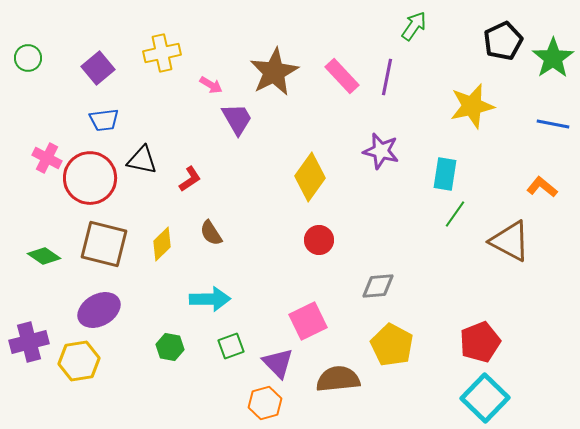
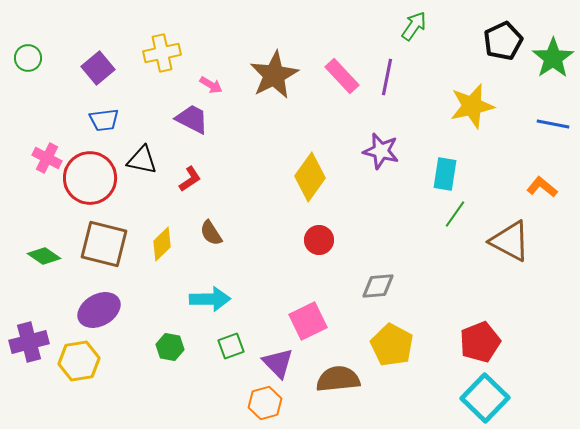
brown star at (274, 72): moved 3 px down
purple trapezoid at (237, 119): moved 45 px left; rotated 33 degrees counterclockwise
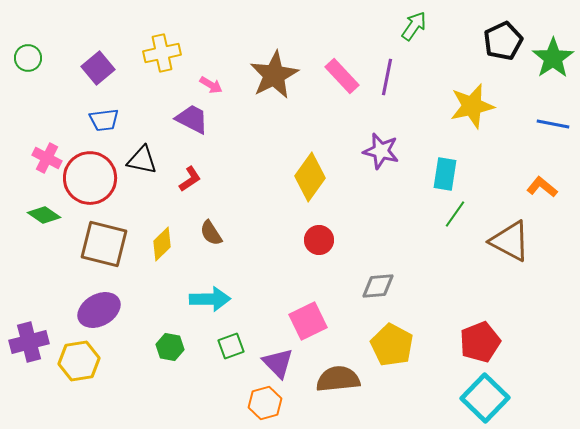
green diamond at (44, 256): moved 41 px up
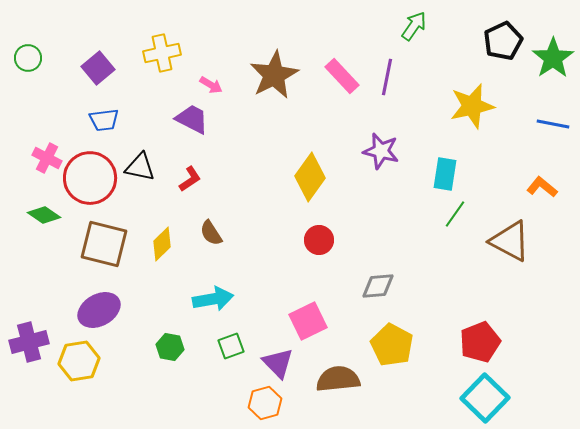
black triangle at (142, 160): moved 2 px left, 7 px down
cyan arrow at (210, 299): moved 3 px right; rotated 9 degrees counterclockwise
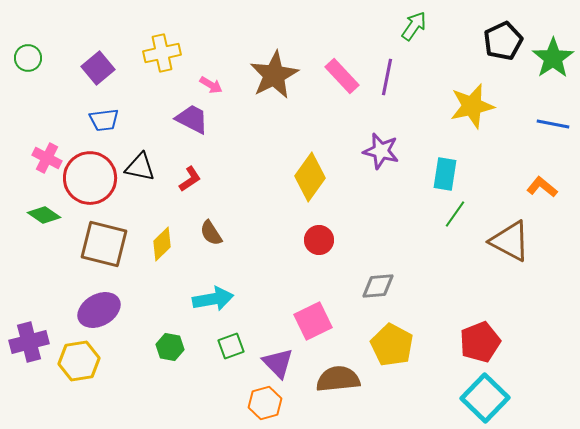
pink square at (308, 321): moved 5 px right
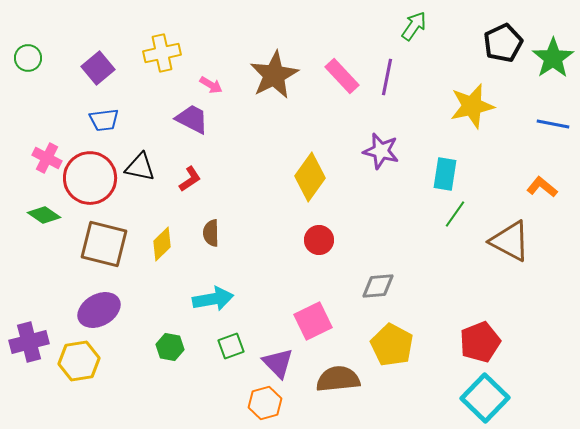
black pentagon at (503, 41): moved 2 px down
brown semicircle at (211, 233): rotated 32 degrees clockwise
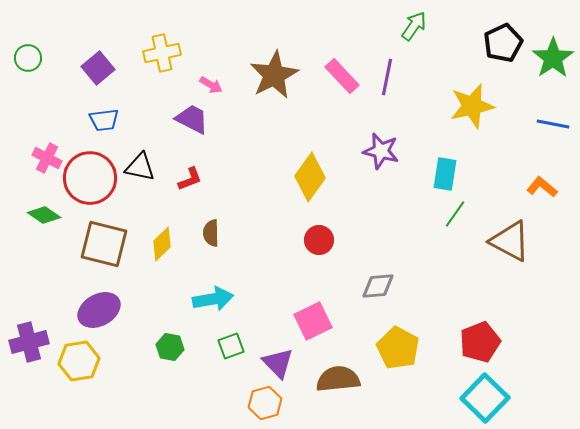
red L-shape at (190, 179): rotated 12 degrees clockwise
yellow pentagon at (392, 345): moved 6 px right, 3 px down
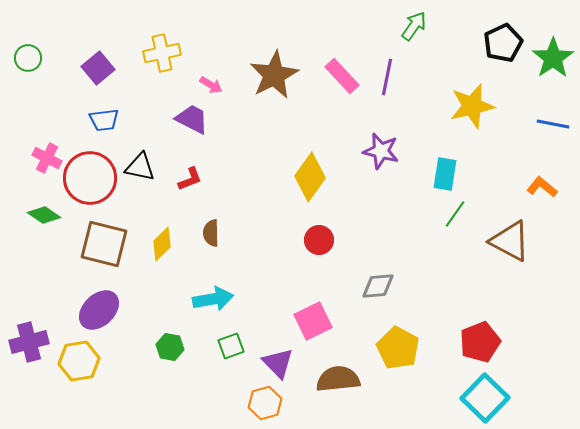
purple ellipse at (99, 310): rotated 15 degrees counterclockwise
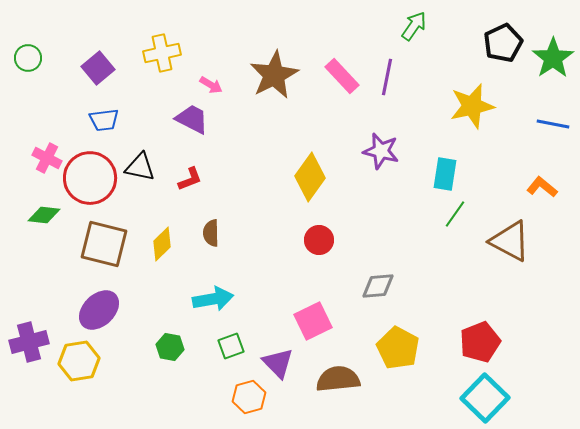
green diamond at (44, 215): rotated 28 degrees counterclockwise
orange hexagon at (265, 403): moved 16 px left, 6 px up
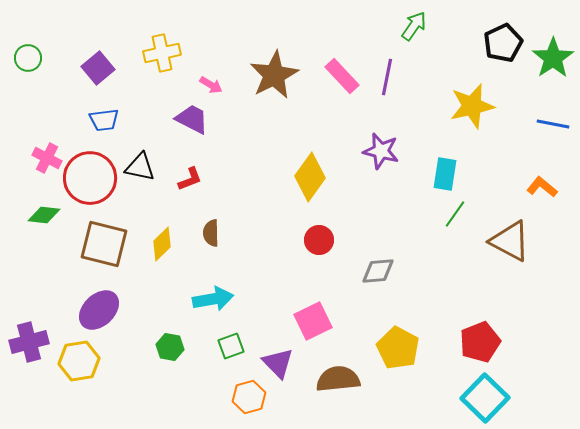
gray diamond at (378, 286): moved 15 px up
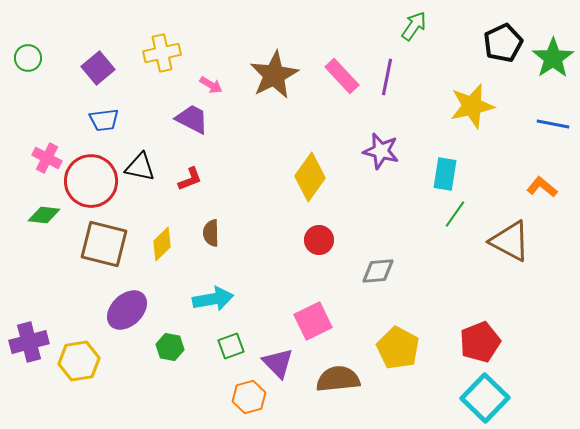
red circle at (90, 178): moved 1 px right, 3 px down
purple ellipse at (99, 310): moved 28 px right
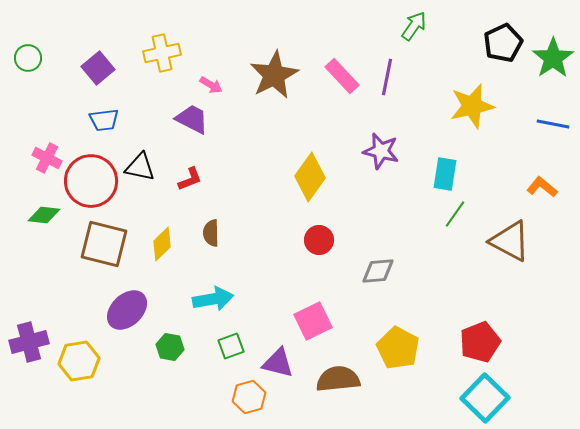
purple triangle at (278, 363): rotated 32 degrees counterclockwise
